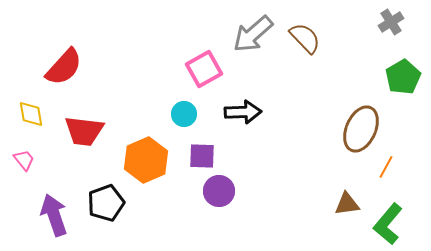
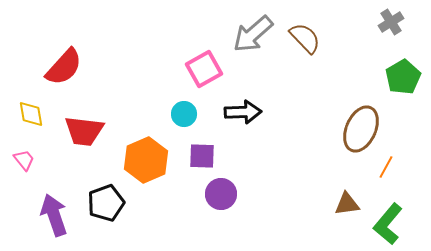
purple circle: moved 2 px right, 3 px down
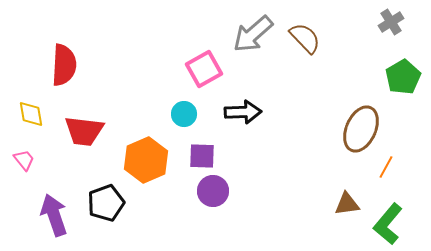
red semicircle: moved 2 px up; rotated 39 degrees counterclockwise
purple circle: moved 8 px left, 3 px up
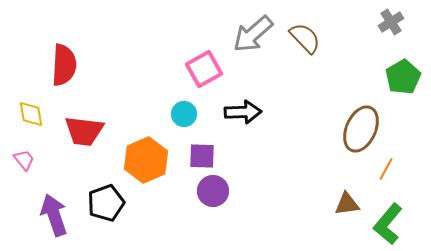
orange line: moved 2 px down
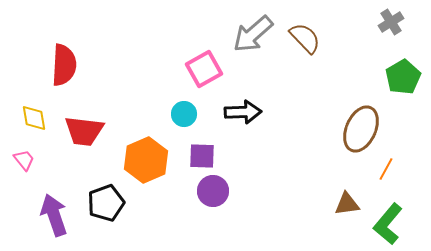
yellow diamond: moved 3 px right, 4 px down
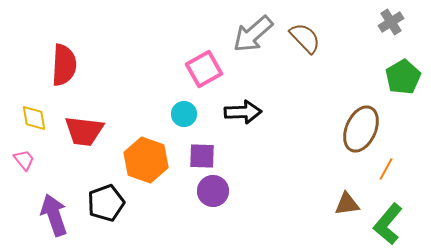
orange hexagon: rotated 18 degrees counterclockwise
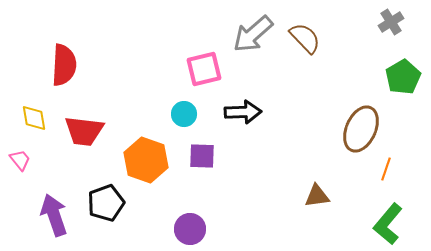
pink square: rotated 15 degrees clockwise
pink trapezoid: moved 4 px left
orange line: rotated 10 degrees counterclockwise
purple circle: moved 23 px left, 38 px down
brown triangle: moved 30 px left, 8 px up
